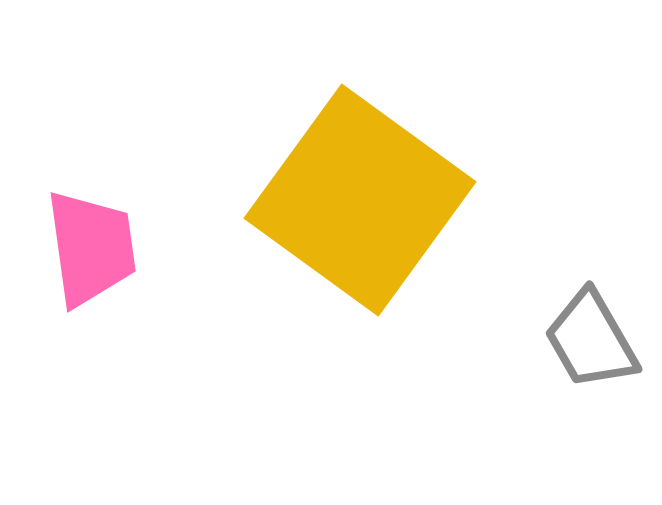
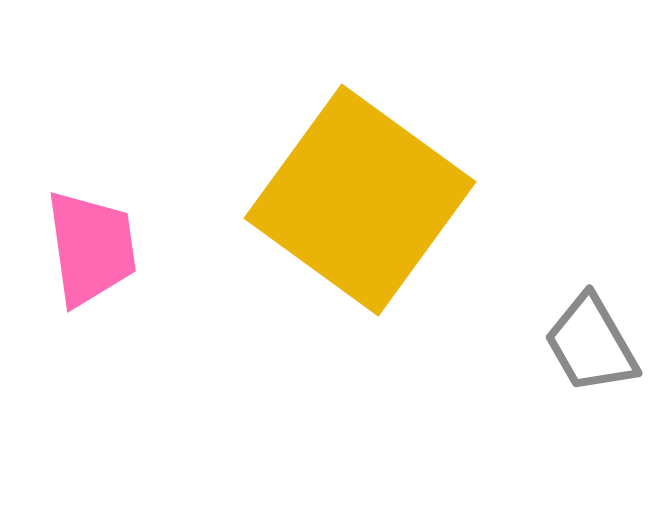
gray trapezoid: moved 4 px down
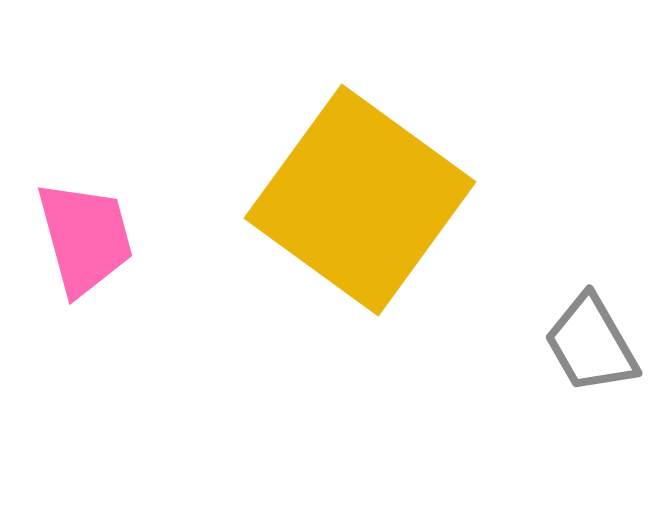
pink trapezoid: moved 6 px left, 10 px up; rotated 7 degrees counterclockwise
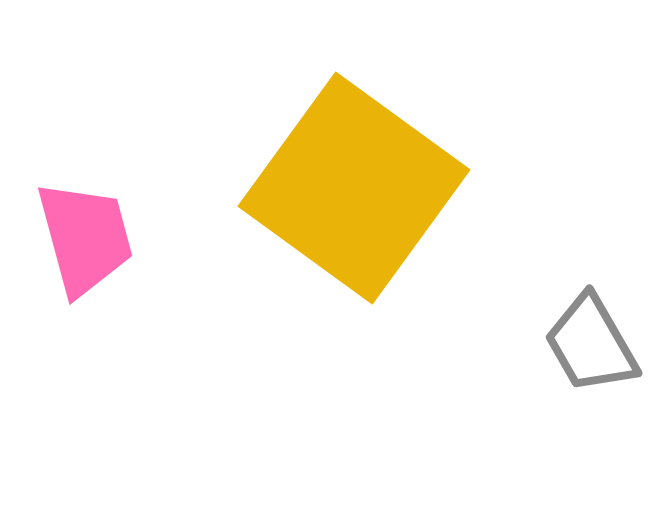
yellow square: moved 6 px left, 12 px up
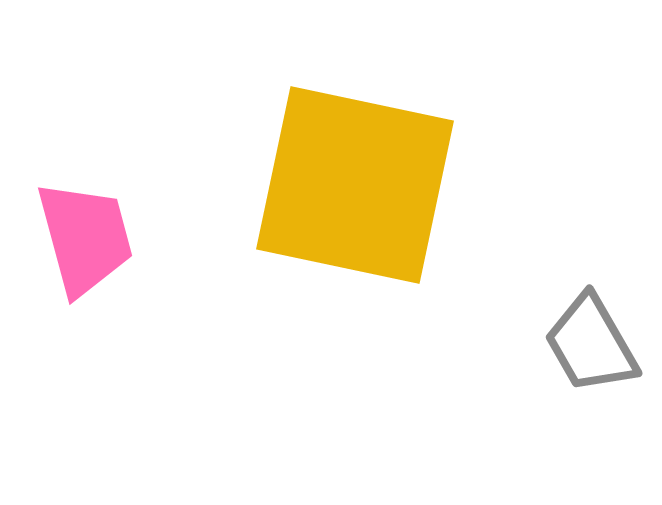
yellow square: moved 1 px right, 3 px up; rotated 24 degrees counterclockwise
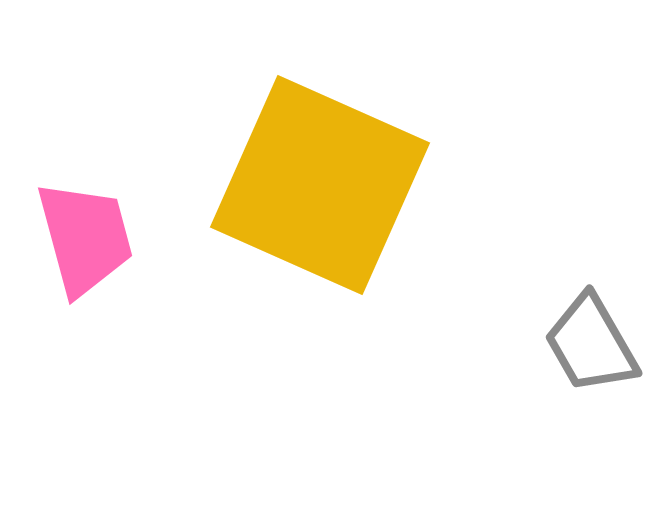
yellow square: moved 35 px left; rotated 12 degrees clockwise
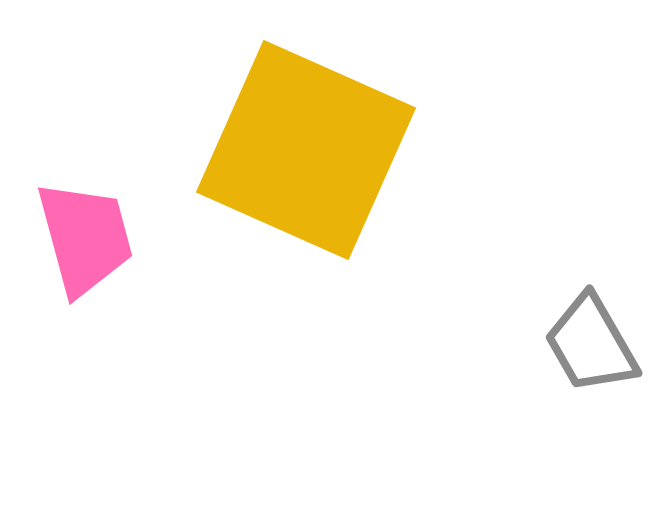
yellow square: moved 14 px left, 35 px up
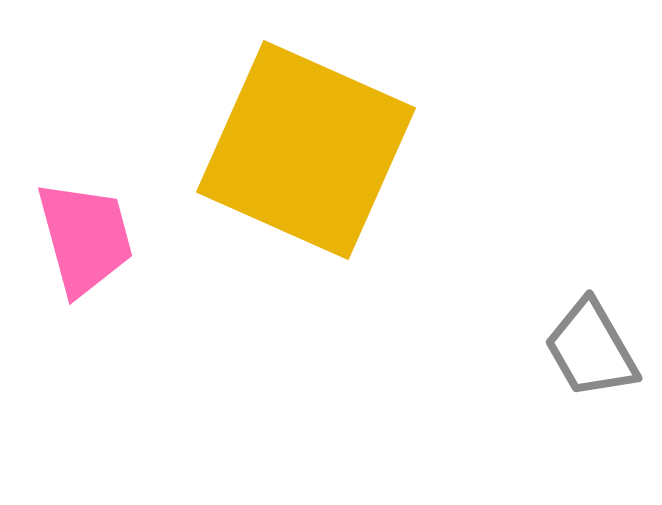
gray trapezoid: moved 5 px down
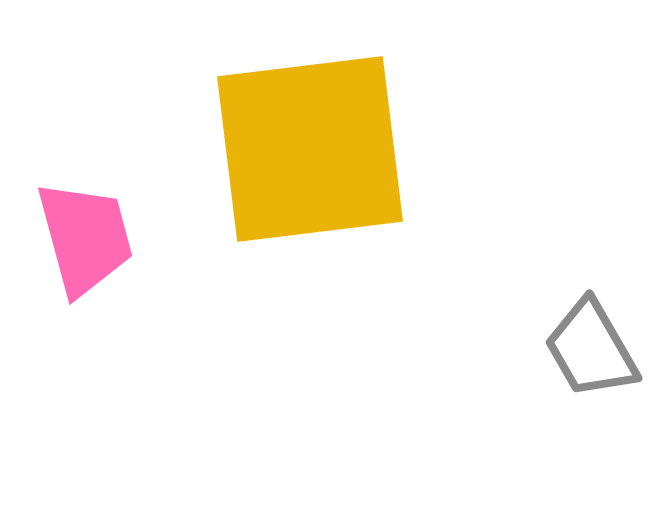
yellow square: moved 4 px right, 1 px up; rotated 31 degrees counterclockwise
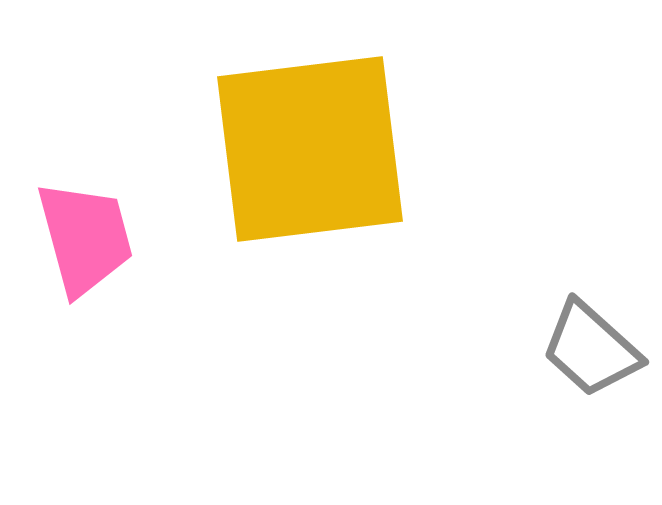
gray trapezoid: rotated 18 degrees counterclockwise
